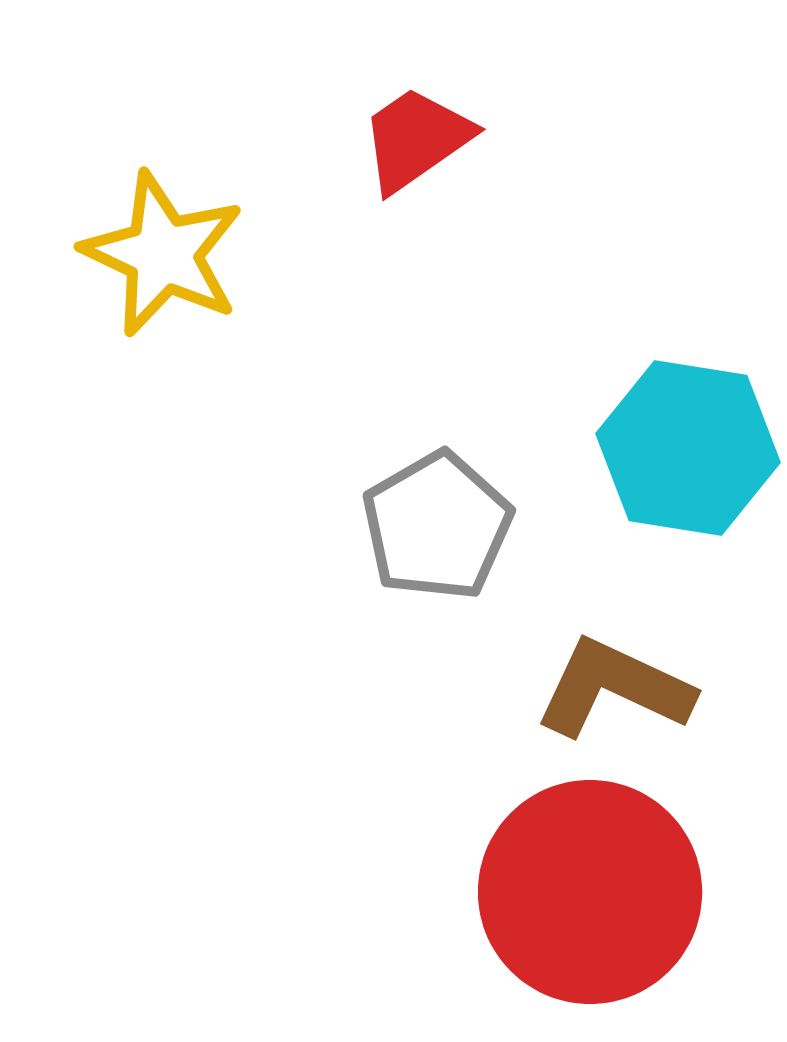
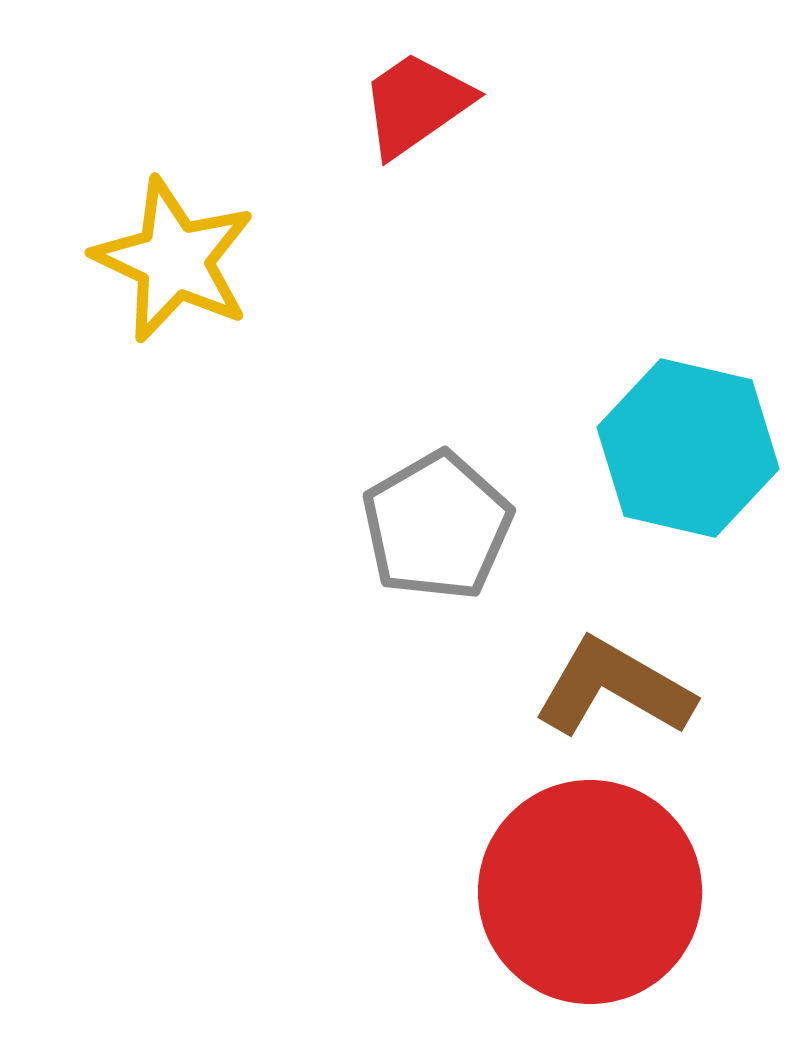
red trapezoid: moved 35 px up
yellow star: moved 11 px right, 6 px down
cyan hexagon: rotated 4 degrees clockwise
brown L-shape: rotated 5 degrees clockwise
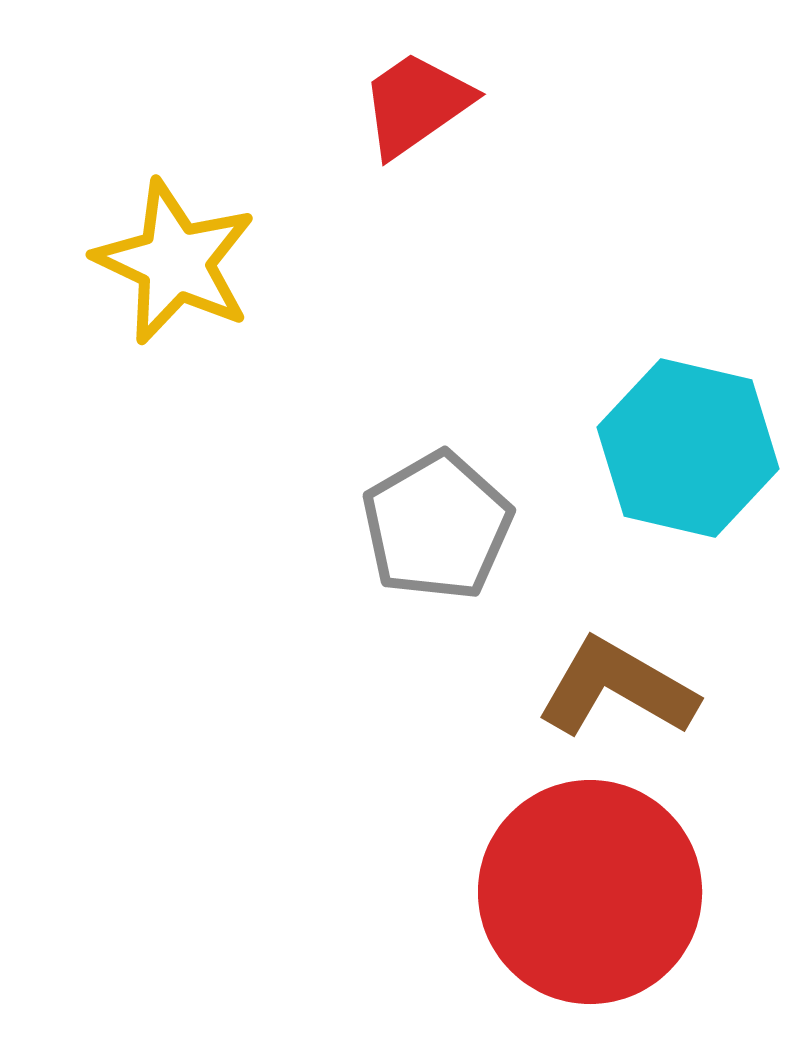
yellow star: moved 1 px right, 2 px down
brown L-shape: moved 3 px right
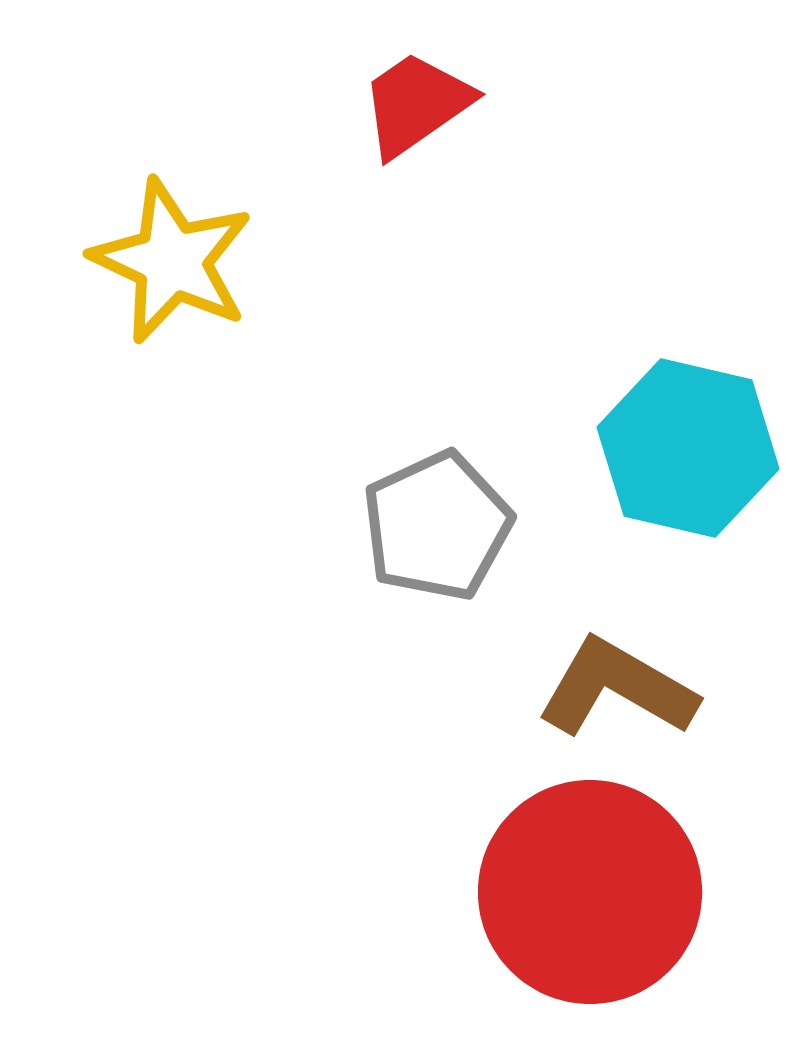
yellow star: moved 3 px left, 1 px up
gray pentagon: rotated 5 degrees clockwise
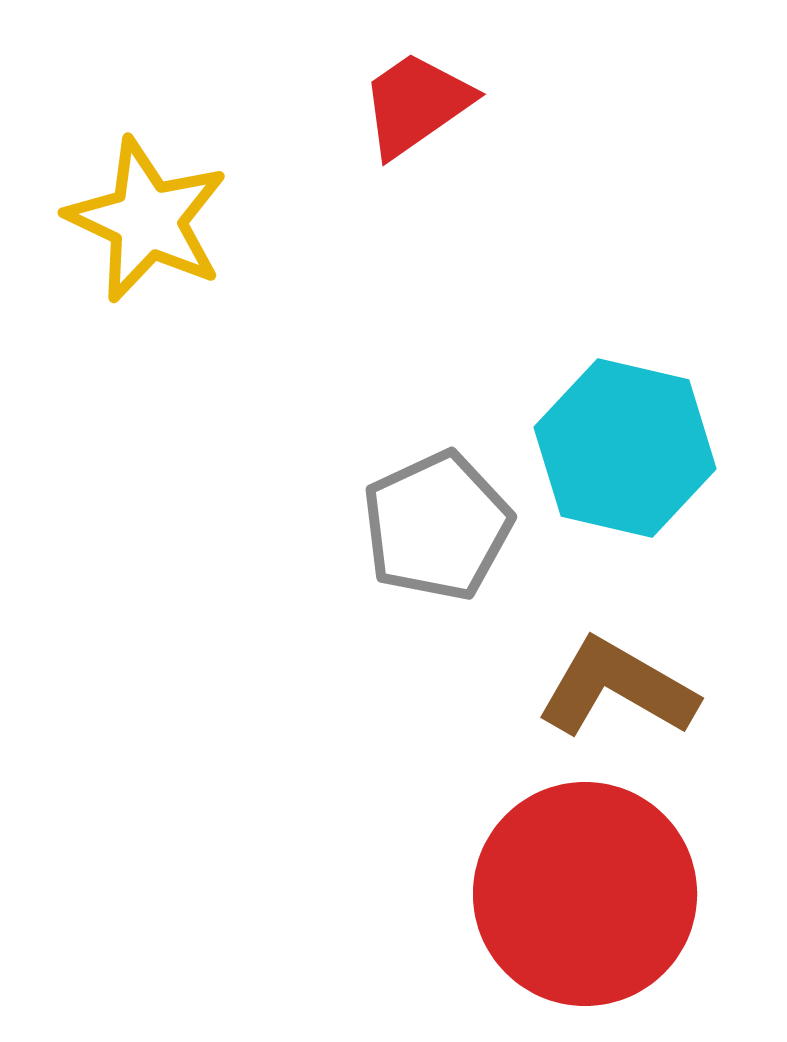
yellow star: moved 25 px left, 41 px up
cyan hexagon: moved 63 px left
red circle: moved 5 px left, 2 px down
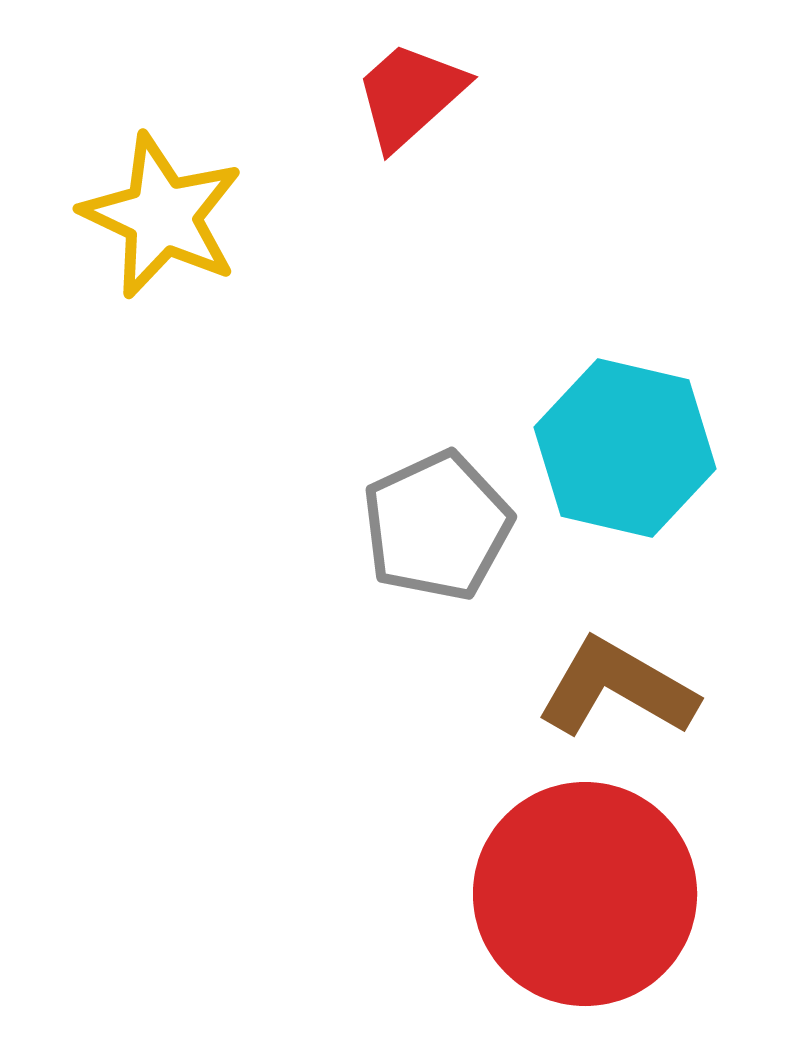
red trapezoid: moved 6 px left, 9 px up; rotated 7 degrees counterclockwise
yellow star: moved 15 px right, 4 px up
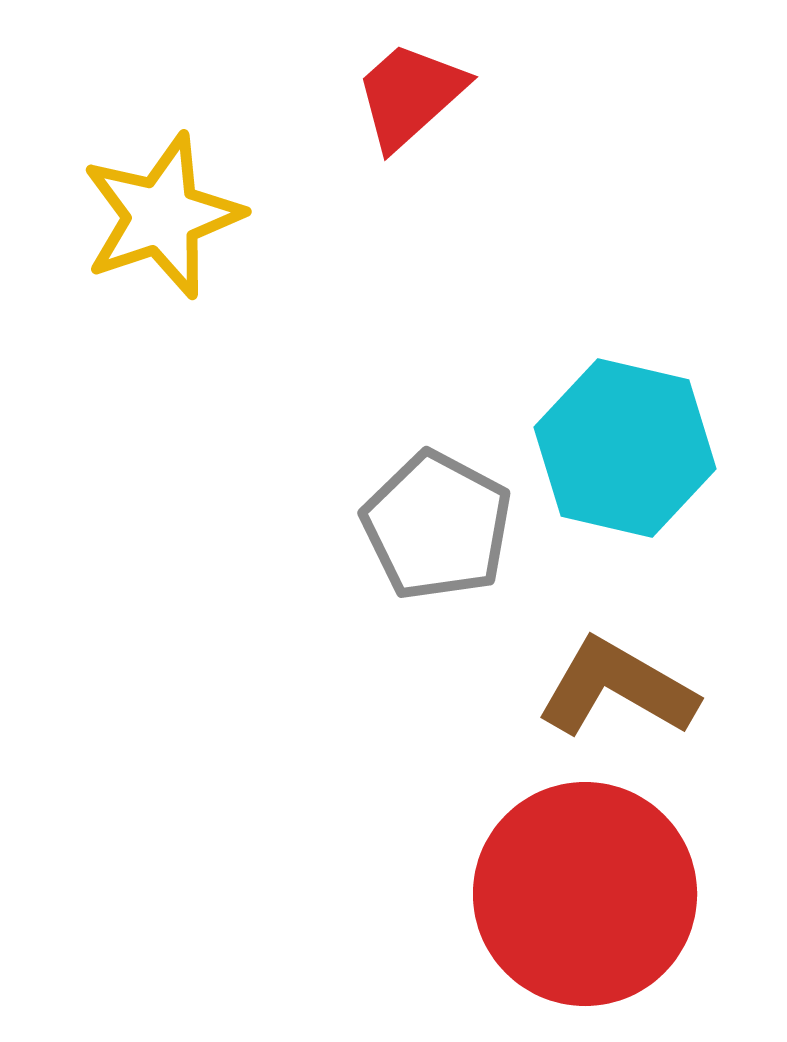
yellow star: rotated 28 degrees clockwise
gray pentagon: rotated 19 degrees counterclockwise
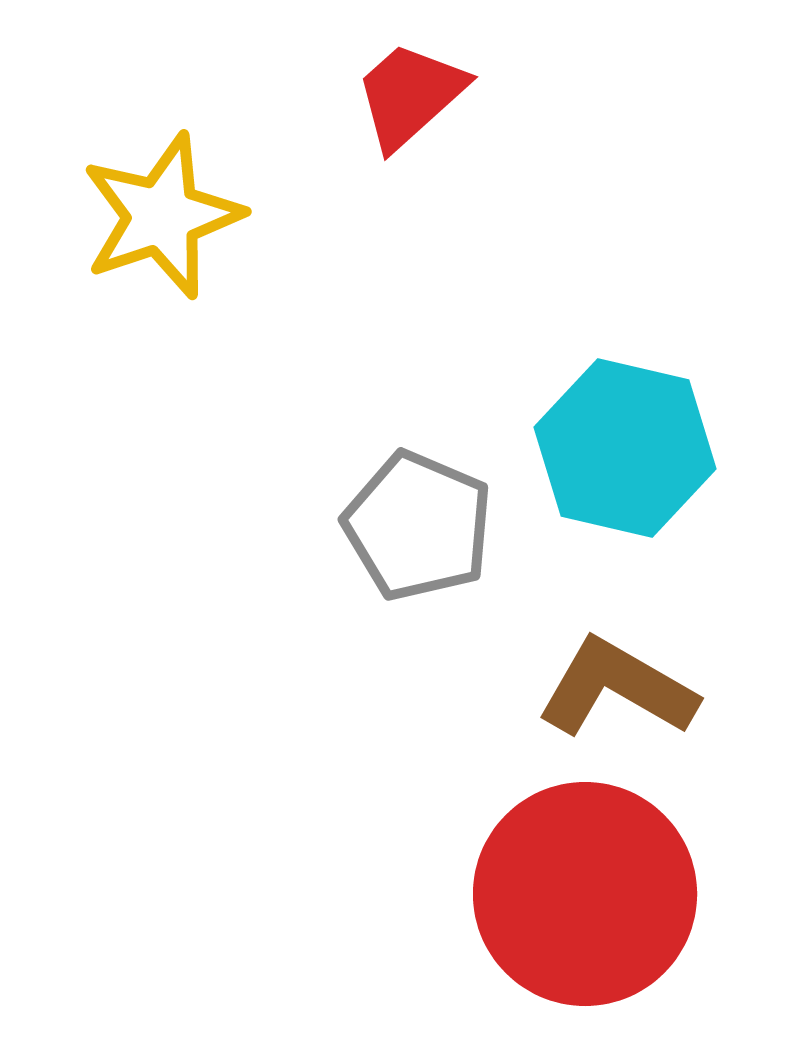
gray pentagon: moved 19 px left; rotated 5 degrees counterclockwise
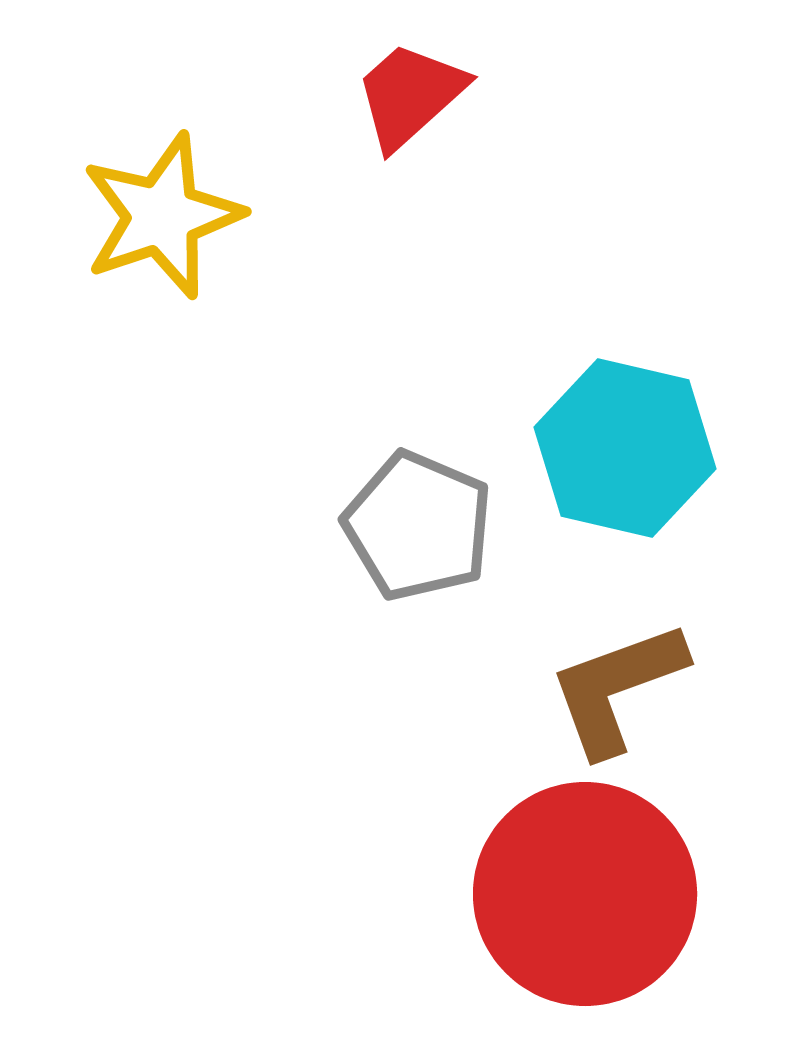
brown L-shape: rotated 50 degrees counterclockwise
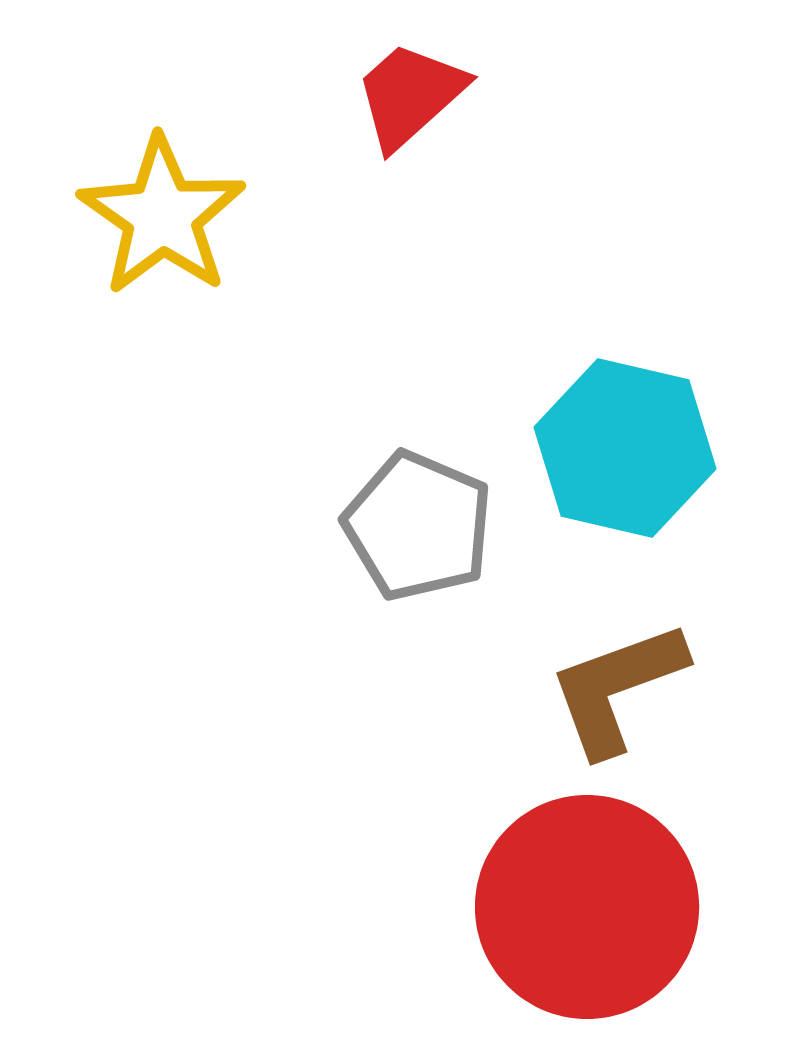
yellow star: rotated 18 degrees counterclockwise
red circle: moved 2 px right, 13 px down
